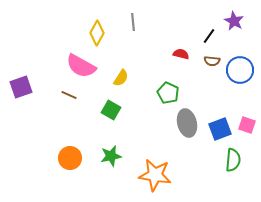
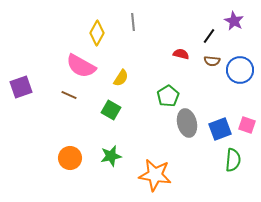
green pentagon: moved 3 px down; rotated 15 degrees clockwise
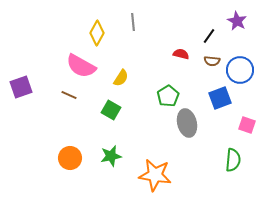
purple star: moved 3 px right
blue square: moved 31 px up
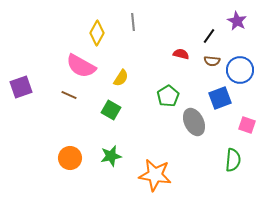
gray ellipse: moved 7 px right, 1 px up; rotated 12 degrees counterclockwise
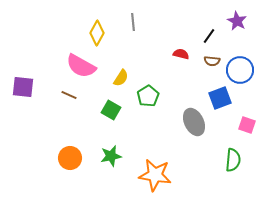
purple square: moved 2 px right; rotated 25 degrees clockwise
green pentagon: moved 20 px left
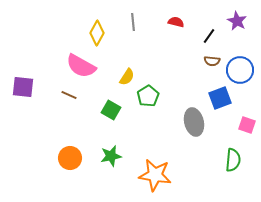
red semicircle: moved 5 px left, 32 px up
yellow semicircle: moved 6 px right, 1 px up
gray ellipse: rotated 12 degrees clockwise
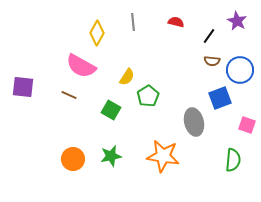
orange circle: moved 3 px right, 1 px down
orange star: moved 8 px right, 19 px up
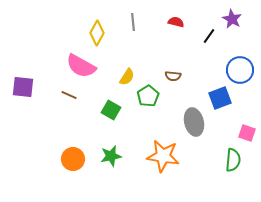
purple star: moved 5 px left, 2 px up
brown semicircle: moved 39 px left, 15 px down
pink square: moved 8 px down
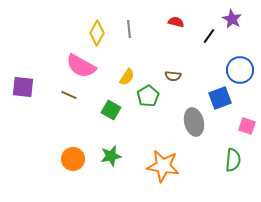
gray line: moved 4 px left, 7 px down
pink square: moved 7 px up
orange star: moved 10 px down
